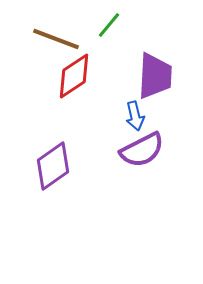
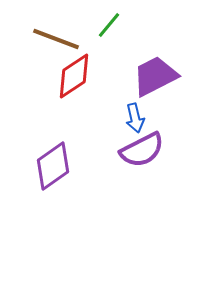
purple trapezoid: rotated 120 degrees counterclockwise
blue arrow: moved 2 px down
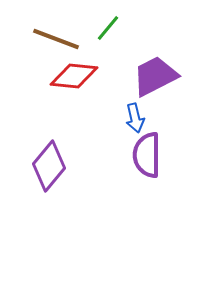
green line: moved 1 px left, 3 px down
red diamond: rotated 39 degrees clockwise
purple semicircle: moved 5 px right, 5 px down; rotated 117 degrees clockwise
purple diamond: moved 4 px left; rotated 15 degrees counterclockwise
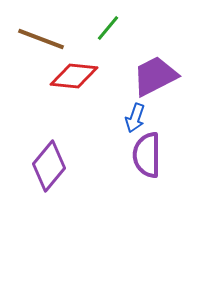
brown line: moved 15 px left
blue arrow: rotated 32 degrees clockwise
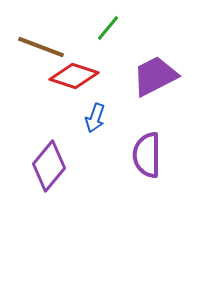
brown line: moved 8 px down
red diamond: rotated 12 degrees clockwise
blue arrow: moved 40 px left
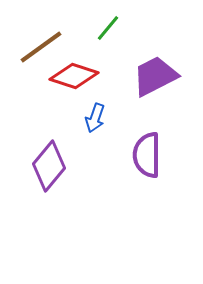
brown line: rotated 57 degrees counterclockwise
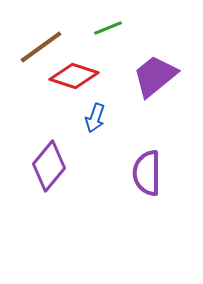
green line: rotated 28 degrees clockwise
purple trapezoid: rotated 12 degrees counterclockwise
purple semicircle: moved 18 px down
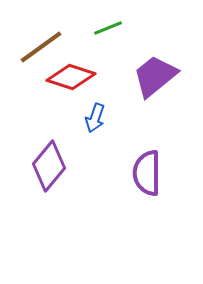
red diamond: moved 3 px left, 1 px down
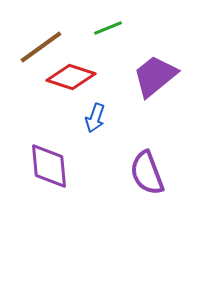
purple diamond: rotated 45 degrees counterclockwise
purple semicircle: rotated 21 degrees counterclockwise
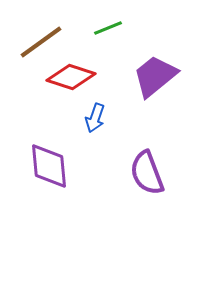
brown line: moved 5 px up
